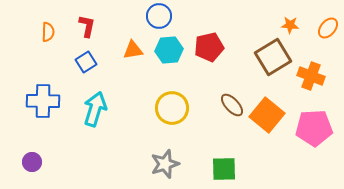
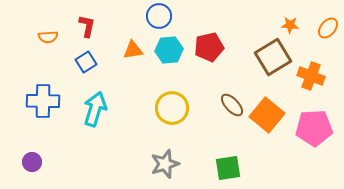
orange semicircle: moved 5 px down; rotated 84 degrees clockwise
green square: moved 4 px right, 1 px up; rotated 8 degrees counterclockwise
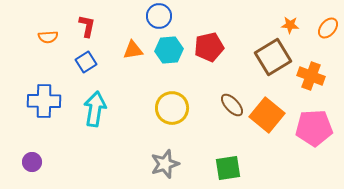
blue cross: moved 1 px right
cyan arrow: rotated 8 degrees counterclockwise
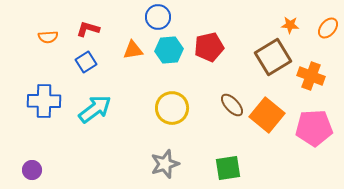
blue circle: moved 1 px left, 1 px down
red L-shape: moved 1 px right, 3 px down; rotated 85 degrees counterclockwise
cyan arrow: rotated 44 degrees clockwise
purple circle: moved 8 px down
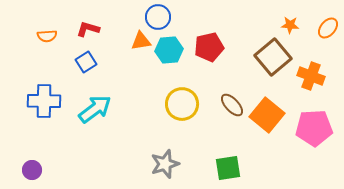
orange semicircle: moved 1 px left, 1 px up
orange triangle: moved 8 px right, 9 px up
brown square: rotated 9 degrees counterclockwise
yellow circle: moved 10 px right, 4 px up
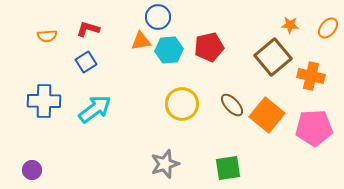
orange cross: rotated 8 degrees counterclockwise
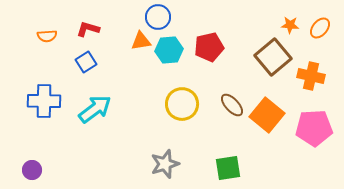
orange ellipse: moved 8 px left
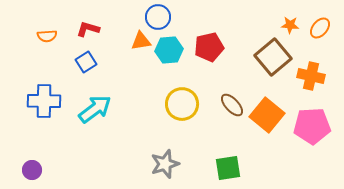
pink pentagon: moved 2 px left, 2 px up
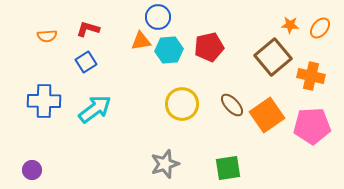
orange square: rotated 16 degrees clockwise
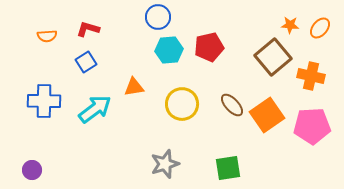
orange triangle: moved 7 px left, 46 px down
